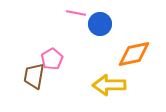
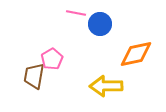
orange diamond: moved 2 px right
yellow arrow: moved 3 px left, 1 px down
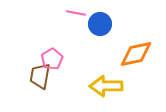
brown trapezoid: moved 6 px right
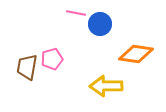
orange diamond: rotated 20 degrees clockwise
pink pentagon: rotated 15 degrees clockwise
brown trapezoid: moved 13 px left, 9 px up
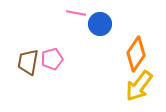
orange diamond: rotated 64 degrees counterclockwise
brown trapezoid: moved 1 px right, 5 px up
yellow arrow: moved 33 px right; rotated 52 degrees counterclockwise
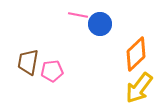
pink line: moved 2 px right, 2 px down
orange diamond: rotated 12 degrees clockwise
pink pentagon: moved 12 px down; rotated 10 degrees clockwise
yellow arrow: moved 2 px down
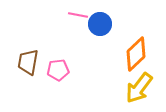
pink pentagon: moved 6 px right, 1 px up
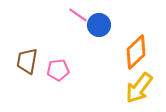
pink line: rotated 24 degrees clockwise
blue circle: moved 1 px left, 1 px down
orange diamond: moved 2 px up
brown trapezoid: moved 1 px left, 1 px up
